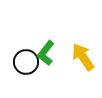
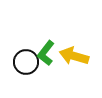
yellow arrow: moved 9 px left, 1 px up; rotated 40 degrees counterclockwise
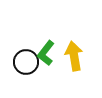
yellow arrow: rotated 64 degrees clockwise
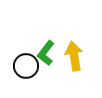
black circle: moved 4 px down
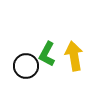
green L-shape: moved 1 px right, 1 px down; rotated 10 degrees counterclockwise
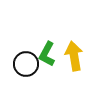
black circle: moved 2 px up
